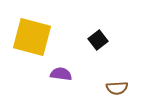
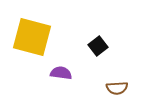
black square: moved 6 px down
purple semicircle: moved 1 px up
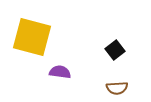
black square: moved 17 px right, 4 px down
purple semicircle: moved 1 px left, 1 px up
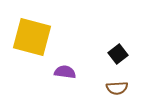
black square: moved 3 px right, 4 px down
purple semicircle: moved 5 px right
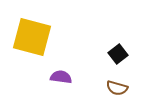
purple semicircle: moved 4 px left, 5 px down
brown semicircle: rotated 20 degrees clockwise
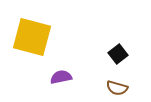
purple semicircle: rotated 20 degrees counterclockwise
